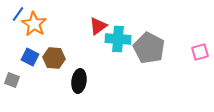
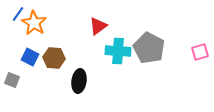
orange star: moved 1 px up
cyan cross: moved 12 px down
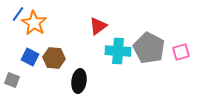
pink square: moved 19 px left
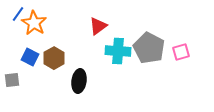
brown hexagon: rotated 25 degrees clockwise
gray square: rotated 28 degrees counterclockwise
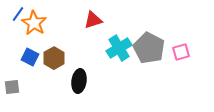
red triangle: moved 5 px left, 6 px up; rotated 18 degrees clockwise
cyan cross: moved 1 px right, 3 px up; rotated 35 degrees counterclockwise
gray square: moved 7 px down
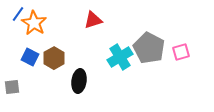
cyan cross: moved 1 px right, 9 px down
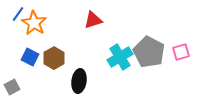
gray pentagon: moved 4 px down
gray square: rotated 21 degrees counterclockwise
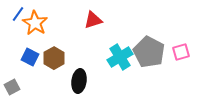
orange star: moved 1 px right
